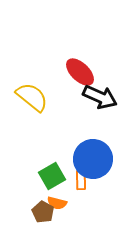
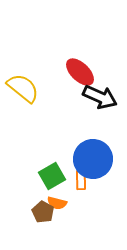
yellow semicircle: moved 9 px left, 9 px up
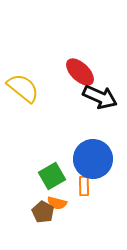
orange rectangle: moved 3 px right, 6 px down
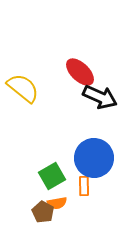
blue circle: moved 1 px right, 1 px up
orange semicircle: rotated 24 degrees counterclockwise
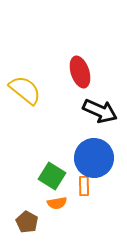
red ellipse: rotated 28 degrees clockwise
yellow semicircle: moved 2 px right, 2 px down
black arrow: moved 14 px down
green square: rotated 28 degrees counterclockwise
brown pentagon: moved 16 px left, 10 px down
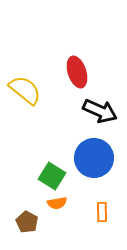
red ellipse: moved 3 px left
orange rectangle: moved 18 px right, 26 px down
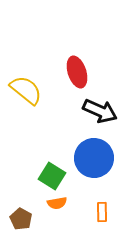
yellow semicircle: moved 1 px right
brown pentagon: moved 6 px left, 3 px up
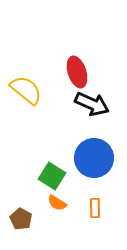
black arrow: moved 8 px left, 7 px up
orange semicircle: rotated 42 degrees clockwise
orange rectangle: moved 7 px left, 4 px up
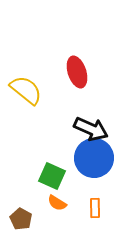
black arrow: moved 1 px left, 25 px down
green square: rotated 8 degrees counterclockwise
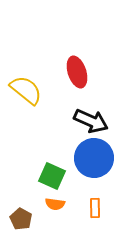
black arrow: moved 8 px up
orange semicircle: moved 2 px left, 1 px down; rotated 24 degrees counterclockwise
